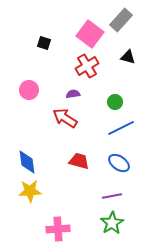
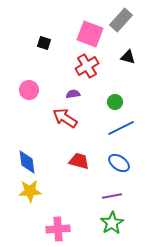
pink square: rotated 16 degrees counterclockwise
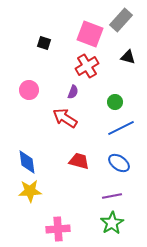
purple semicircle: moved 2 px up; rotated 120 degrees clockwise
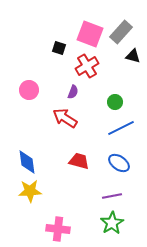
gray rectangle: moved 12 px down
black square: moved 15 px right, 5 px down
black triangle: moved 5 px right, 1 px up
pink cross: rotated 10 degrees clockwise
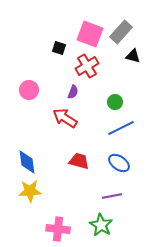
green star: moved 11 px left, 2 px down; rotated 10 degrees counterclockwise
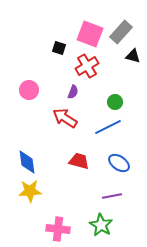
blue line: moved 13 px left, 1 px up
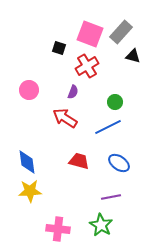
purple line: moved 1 px left, 1 px down
